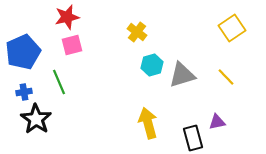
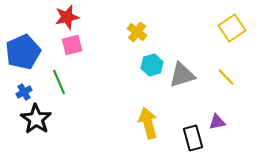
blue cross: rotated 21 degrees counterclockwise
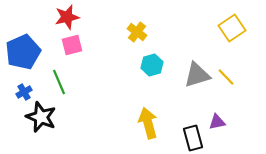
gray triangle: moved 15 px right
black star: moved 5 px right, 2 px up; rotated 12 degrees counterclockwise
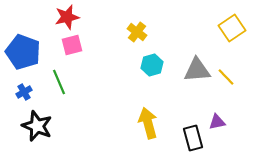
blue pentagon: rotated 28 degrees counterclockwise
gray triangle: moved 5 px up; rotated 12 degrees clockwise
black star: moved 4 px left, 9 px down
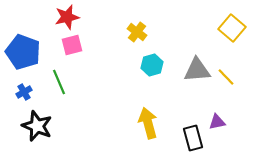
yellow square: rotated 16 degrees counterclockwise
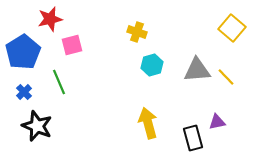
red star: moved 17 px left, 2 px down
yellow cross: rotated 18 degrees counterclockwise
blue pentagon: rotated 20 degrees clockwise
blue cross: rotated 14 degrees counterclockwise
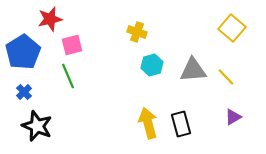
gray triangle: moved 4 px left
green line: moved 9 px right, 6 px up
purple triangle: moved 16 px right, 5 px up; rotated 18 degrees counterclockwise
black rectangle: moved 12 px left, 14 px up
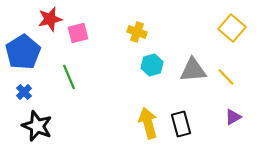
pink square: moved 6 px right, 12 px up
green line: moved 1 px right, 1 px down
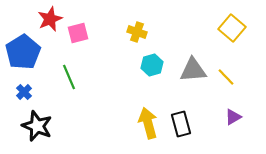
red star: rotated 10 degrees counterclockwise
